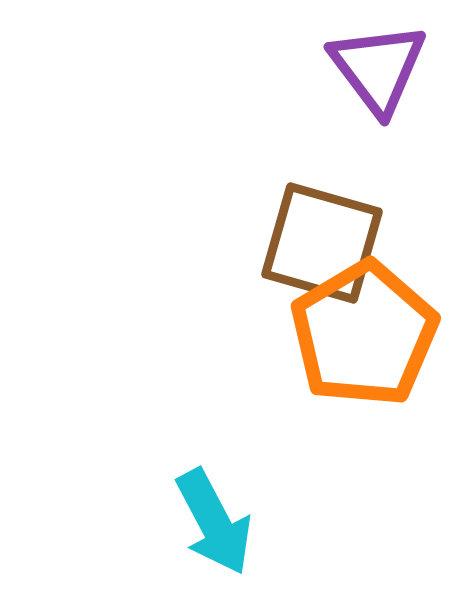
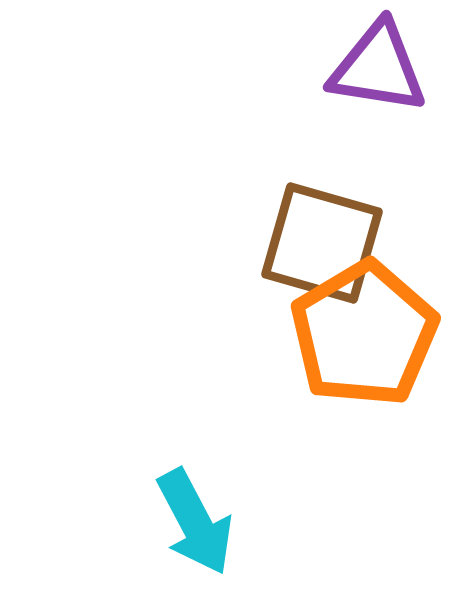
purple triangle: rotated 44 degrees counterclockwise
cyan arrow: moved 19 px left
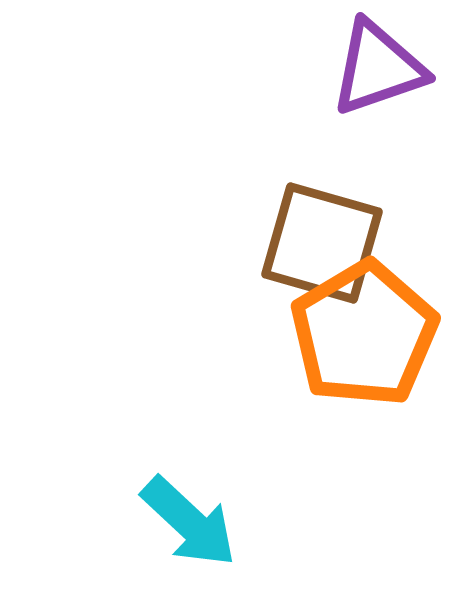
purple triangle: rotated 28 degrees counterclockwise
cyan arrow: moved 6 px left; rotated 19 degrees counterclockwise
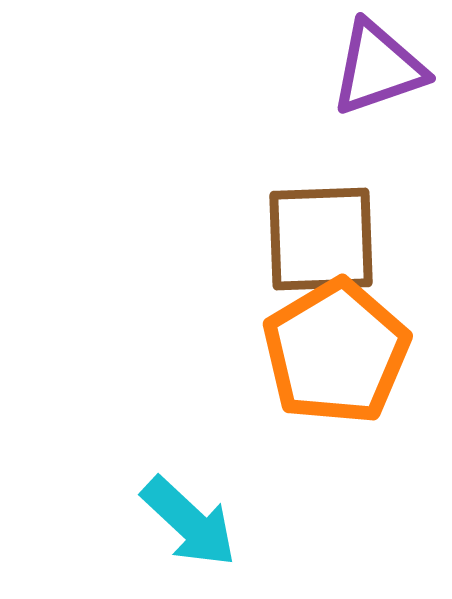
brown square: moved 1 px left, 4 px up; rotated 18 degrees counterclockwise
orange pentagon: moved 28 px left, 18 px down
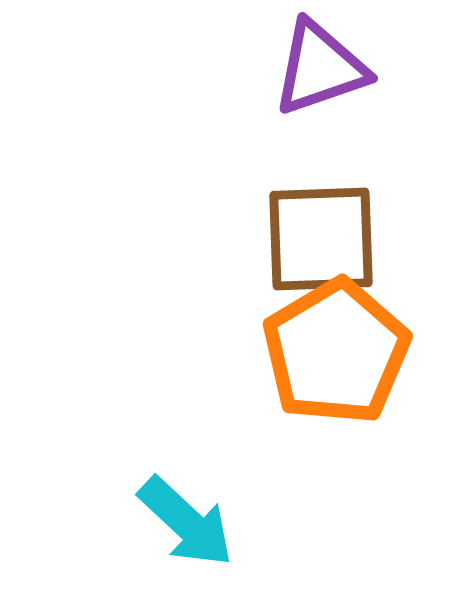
purple triangle: moved 58 px left
cyan arrow: moved 3 px left
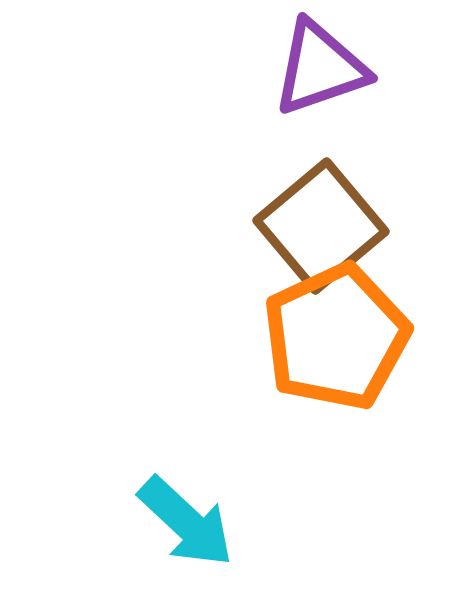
brown square: moved 13 px up; rotated 38 degrees counterclockwise
orange pentagon: moved 15 px up; rotated 6 degrees clockwise
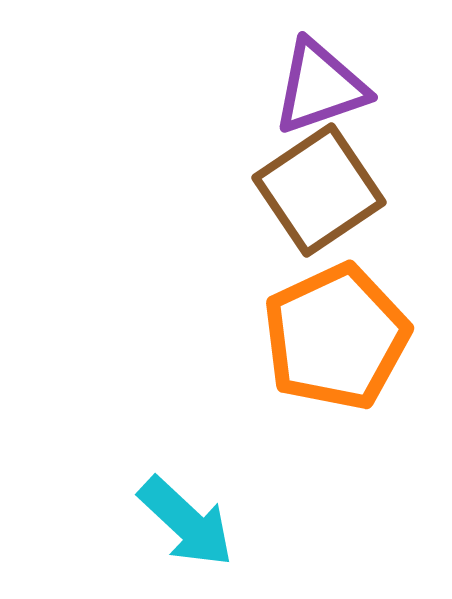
purple triangle: moved 19 px down
brown square: moved 2 px left, 36 px up; rotated 6 degrees clockwise
